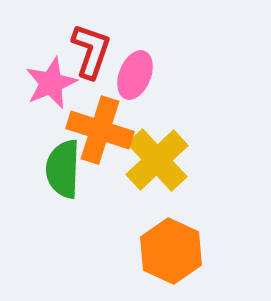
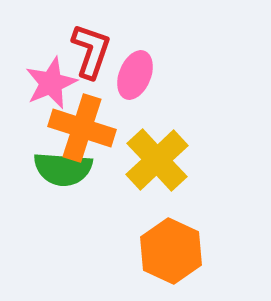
orange cross: moved 18 px left, 2 px up
green semicircle: rotated 88 degrees counterclockwise
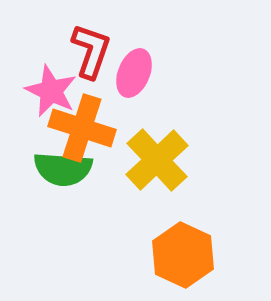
pink ellipse: moved 1 px left, 2 px up
pink star: moved 8 px down; rotated 24 degrees counterclockwise
orange hexagon: moved 12 px right, 4 px down
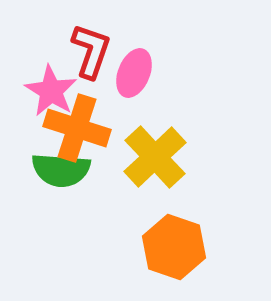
pink star: rotated 6 degrees clockwise
orange cross: moved 5 px left
yellow cross: moved 2 px left, 3 px up
green semicircle: moved 2 px left, 1 px down
orange hexagon: moved 9 px left, 8 px up; rotated 6 degrees counterclockwise
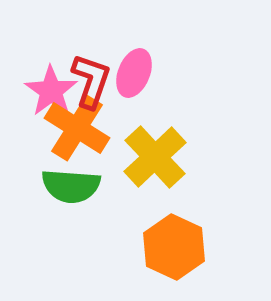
red L-shape: moved 30 px down
pink star: rotated 4 degrees clockwise
orange cross: rotated 14 degrees clockwise
green semicircle: moved 10 px right, 16 px down
orange hexagon: rotated 6 degrees clockwise
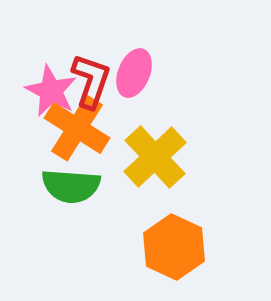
pink star: rotated 8 degrees counterclockwise
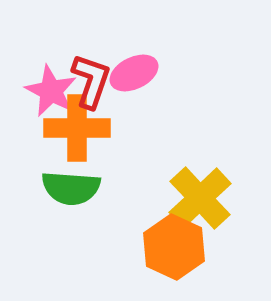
pink ellipse: rotated 42 degrees clockwise
orange cross: rotated 32 degrees counterclockwise
yellow cross: moved 45 px right, 41 px down
green semicircle: moved 2 px down
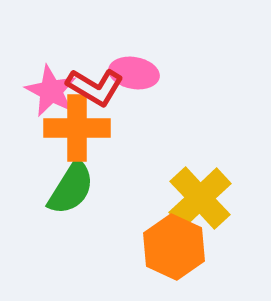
pink ellipse: rotated 36 degrees clockwise
red L-shape: moved 4 px right, 6 px down; rotated 102 degrees clockwise
green semicircle: rotated 62 degrees counterclockwise
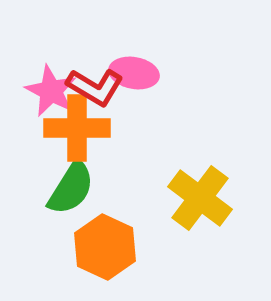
yellow cross: rotated 10 degrees counterclockwise
orange hexagon: moved 69 px left
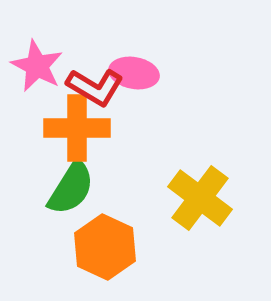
pink star: moved 14 px left, 25 px up
